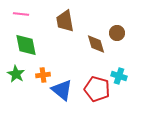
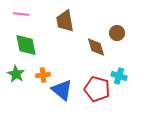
brown diamond: moved 3 px down
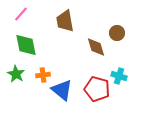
pink line: rotated 56 degrees counterclockwise
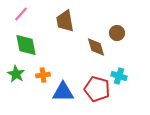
blue triangle: moved 1 px right, 2 px down; rotated 40 degrees counterclockwise
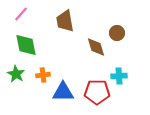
cyan cross: rotated 21 degrees counterclockwise
red pentagon: moved 3 px down; rotated 15 degrees counterclockwise
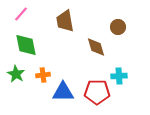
brown circle: moved 1 px right, 6 px up
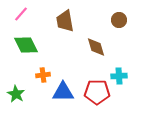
brown circle: moved 1 px right, 7 px up
green diamond: rotated 15 degrees counterclockwise
green star: moved 20 px down
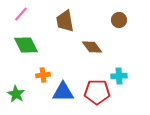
brown diamond: moved 4 px left; rotated 20 degrees counterclockwise
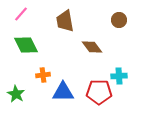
red pentagon: moved 2 px right
